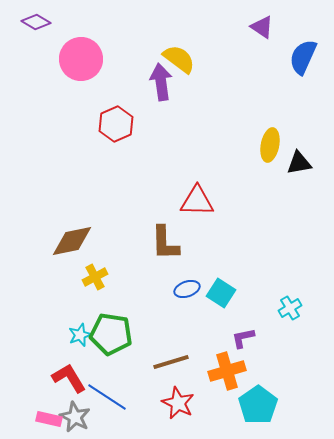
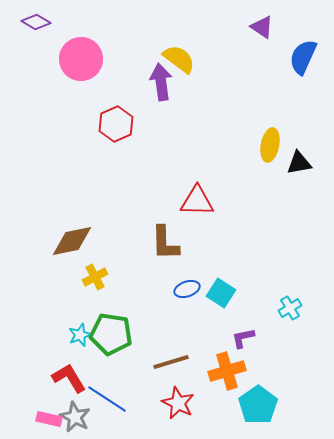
blue line: moved 2 px down
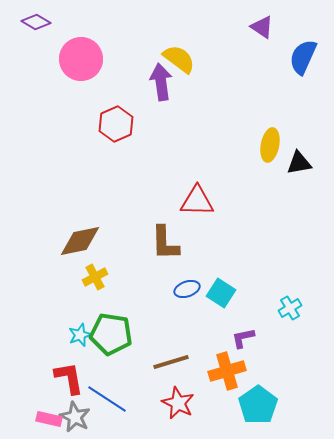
brown diamond: moved 8 px right
red L-shape: rotated 21 degrees clockwise
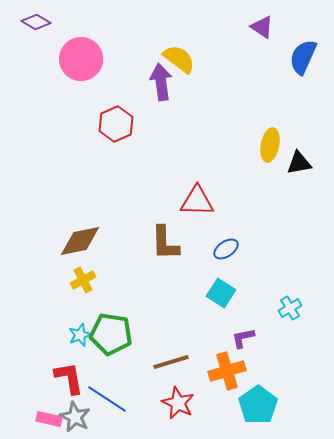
yellow cross: moved 12 px left, 3 px down
blue ellipse: moved 39 px right, 40 px up; rotated 15 degrees counterclockwise
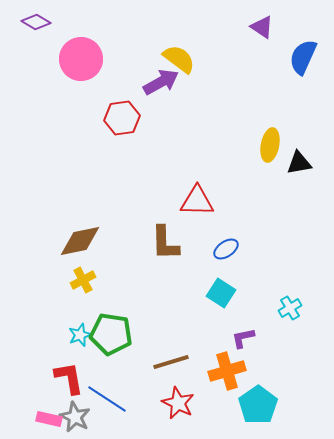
purple arrow: rotated 69 degrees clockwise
red hexagon: moved 6 px right, 6 px up; rotated 16 degrees clockwise
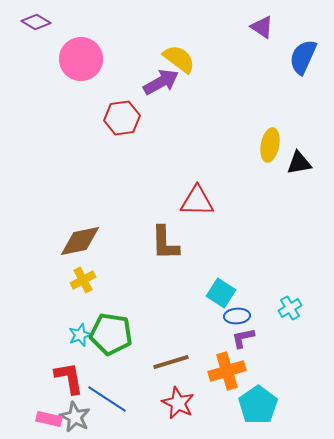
blue ellipse: moved 11 px right, 67 px down; rotated 30 degrees clockwise
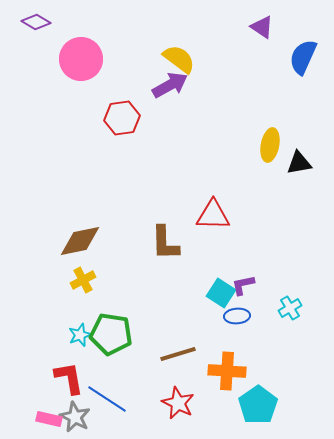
purple arrow: moved 9 px right, 3 px down
red triangle: moved 16 px right, 14 px down
purple L-shape: moved 53 px up
brown line: moved 7 px right, 8 px up
orange cross: rotated 21 degrees clockwise
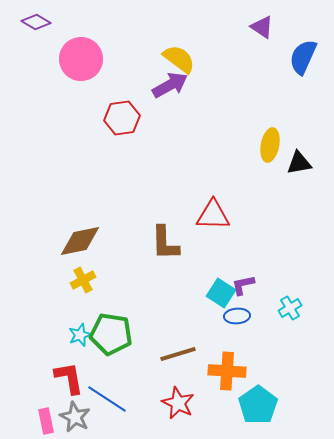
pink rectangle: moved 3 px left, 2 px down; rotated 65 degrees clockwise
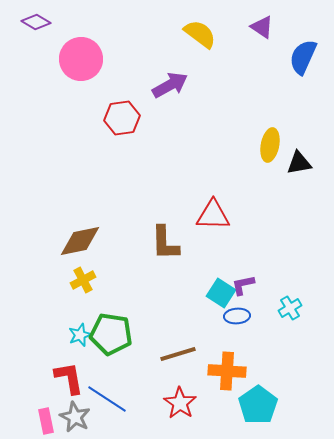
yellow semicircle: moved 21 px right, 25 px up
red star: moved 2 px right; rotated 8 degrees clockwise
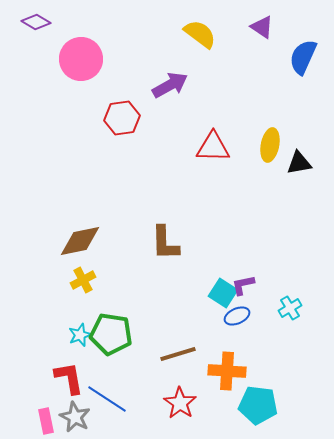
red triangle: moved 68 px up
cyan square: moved 2 px right
blue ellipse: rotated 20 degrees counterclockwise
cyan pentagon: rotated 30 degrees counterclockwise
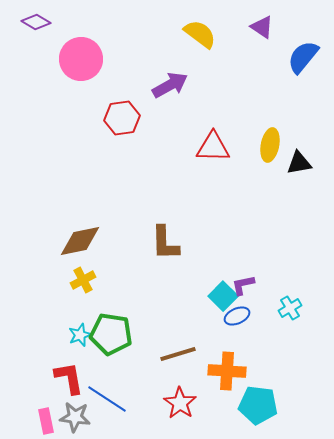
blue semicircle: rotated 15 degrees clockwise
cyan square: moved 3 px down; rotated 12 degrees clockwise
gray star: rotated 20 degrees counterclockwise
